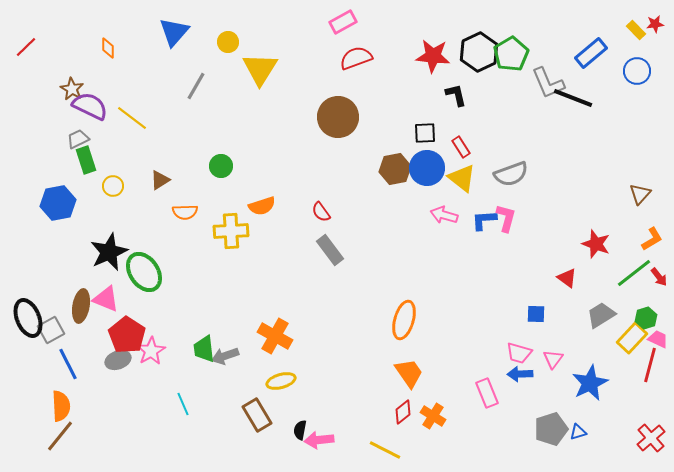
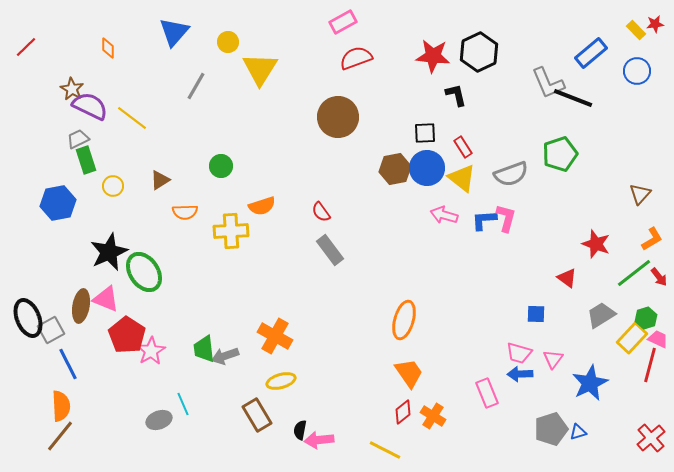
green pentagon at (511, 54): moved 49 px right, 100 px down; rotated 12 degrees clockwise
red rectangle at (461, 147): moved 2 px right
gray ellipse at (118, 360): moved 41 px right, 60 px down
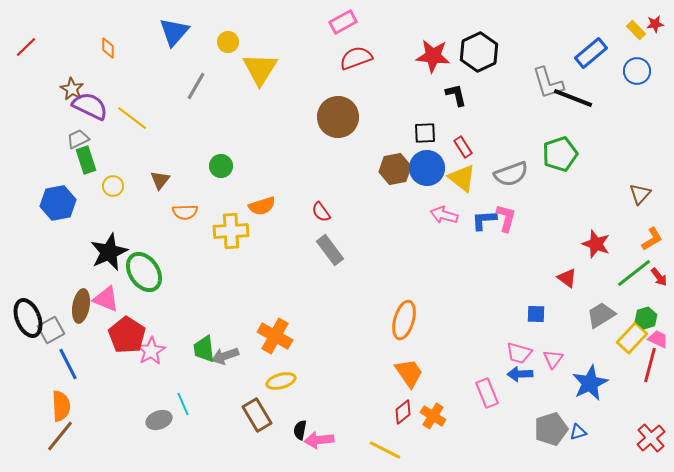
gray L-shape at (548, 83): rotated 6 degrees clockwise
brown triangle at (160, 180): rotated 20 degrees counterclockwise
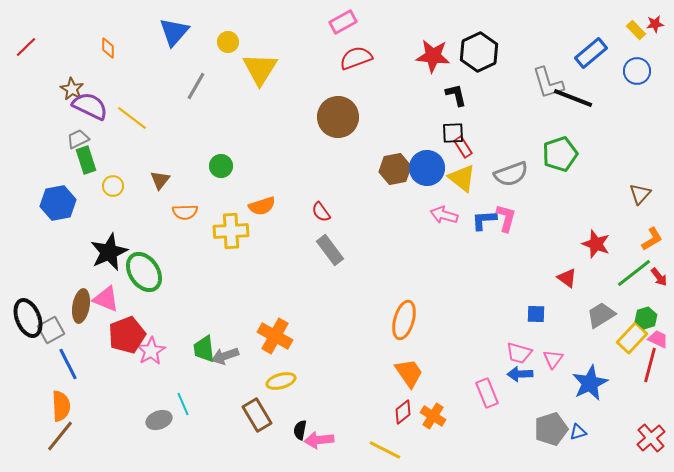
black square at (425, 133): moved 28 px right
red pentagon at (127, 335): rotated 18 degrees clockwise
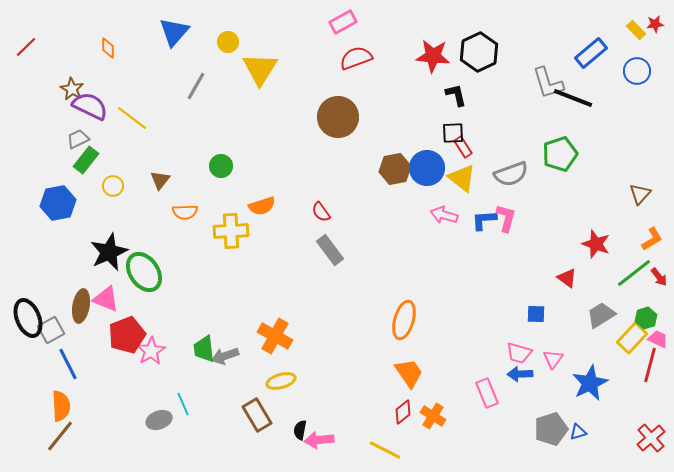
green rectangle at (86, 160): rotated 56 degrees clockwise
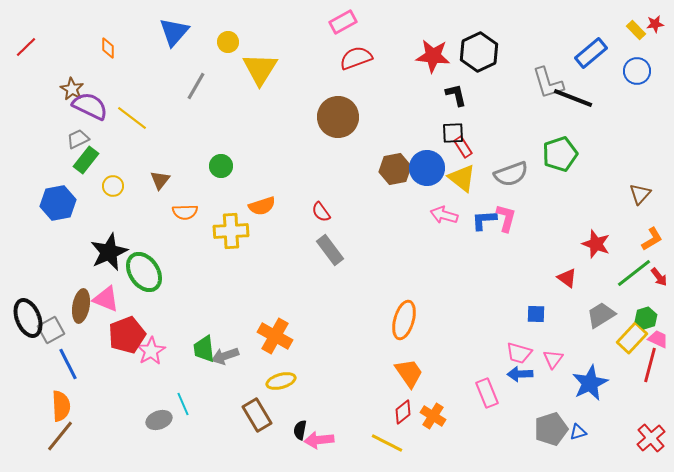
yellow line at (385, 450): moved 2 px right, 7 px up
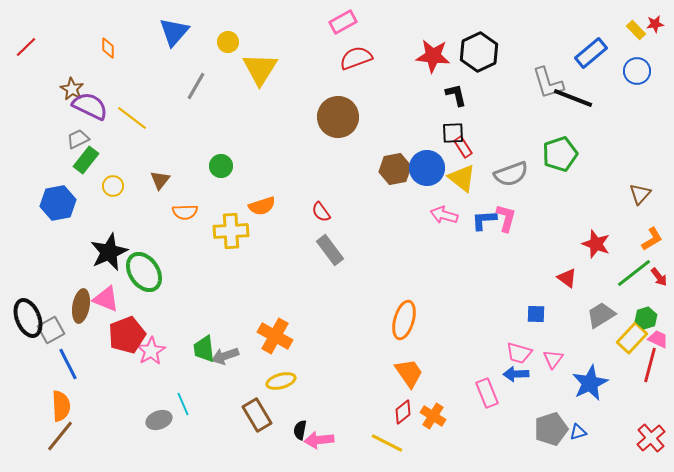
blue arrow at (520, 374): moved 4 px left
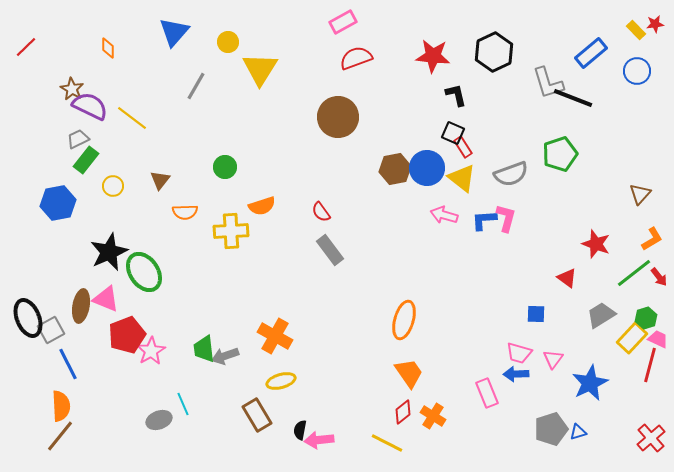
black hexagon at (479, 52): moved 15 px right
black square at (453, 133): rotated 25 degrees clockwise
green circle at (221, 166): moved 4 px right, 1 px down
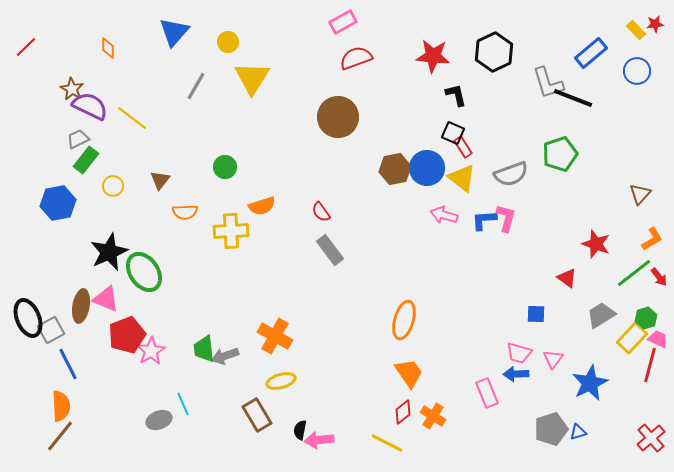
yellow triangle at (260, 69): moved 8 px left, 9 px down
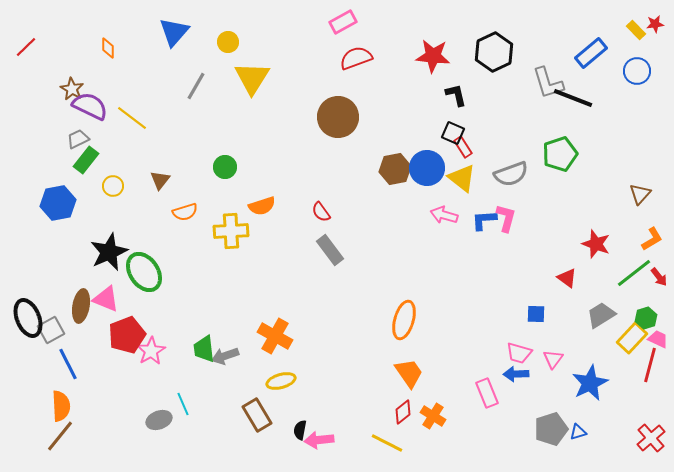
orange semicircle at (185, 212): rotated 15 degrees counterclockwise
